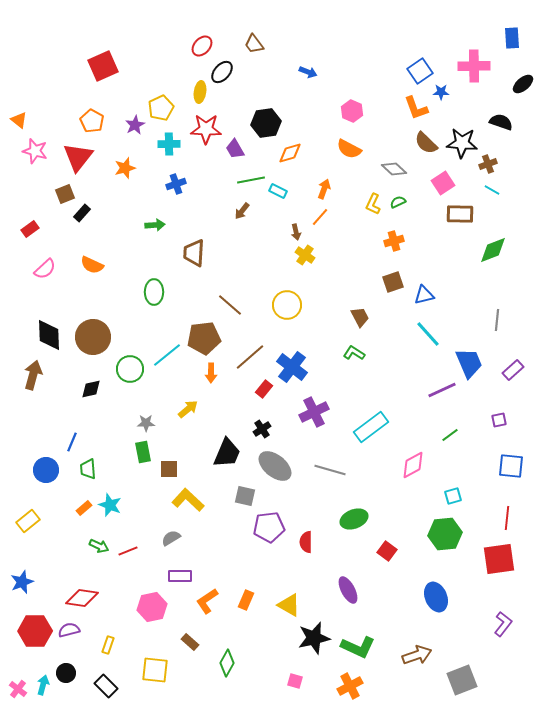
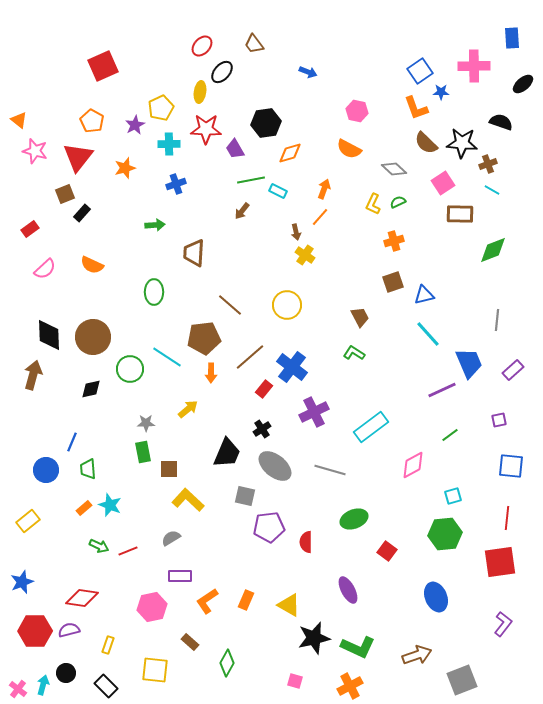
pink hexagon at (352, 111): moved 5 px right; rotated 10 degrees counterclockwise
cyan line at (167, 355): moved 2 px down; rotated 72 degrees clockwise
red square at (499, 559): moved 1 px right, 3 px down
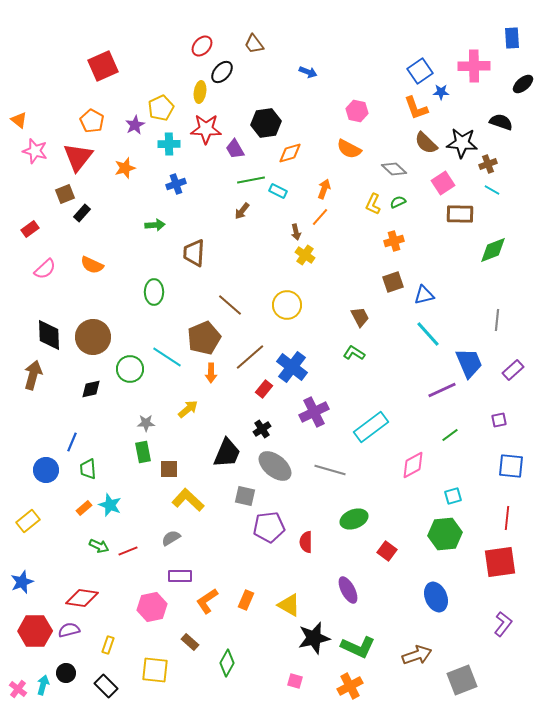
brown pentagon at (204, 338): rotated 16 degrees counterclockwise
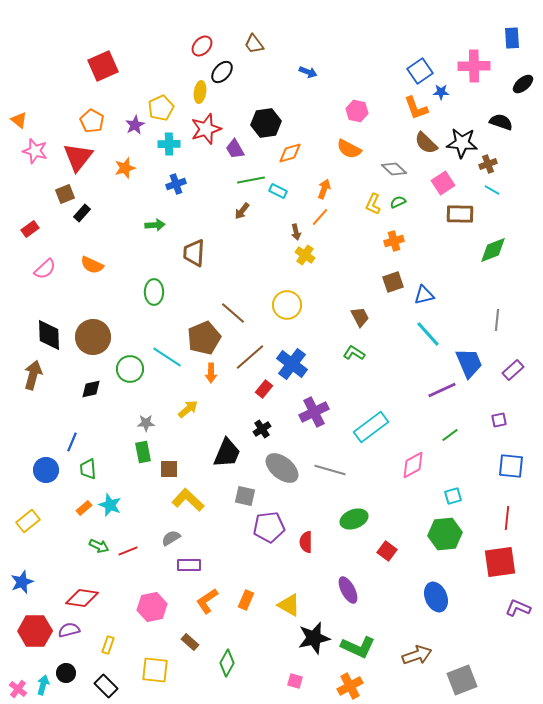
red star at (206, 129): rotated 20 degrees counterclockwise
brown line at (230, 305): moved 3 px right, 8 px down
blue cross at (292, 367): moved 3 px up
gray ellipse at (275, 466): moved 7 px right, 2 px down
purple rectangle at (180, 576): moved 9 px right, 11 px up
purple L-shape at (503, 624): moved 15 px right, 16 px up; rotated 105 degrees counterclockwise
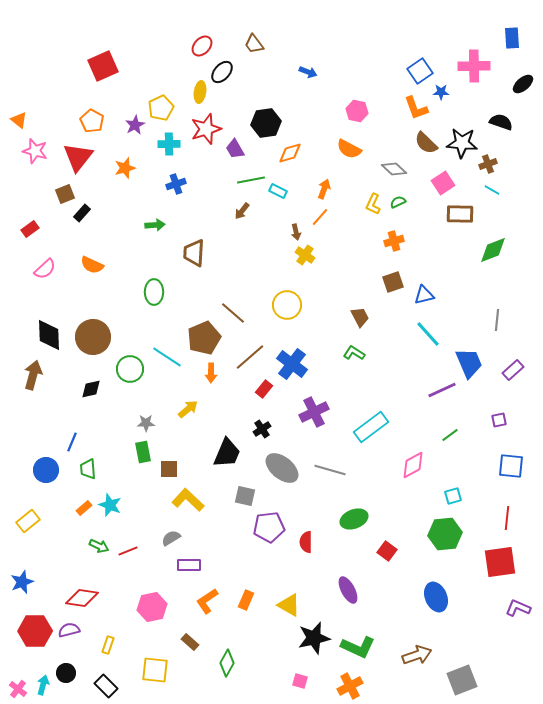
pink square at (295, 681): moved 5 px right
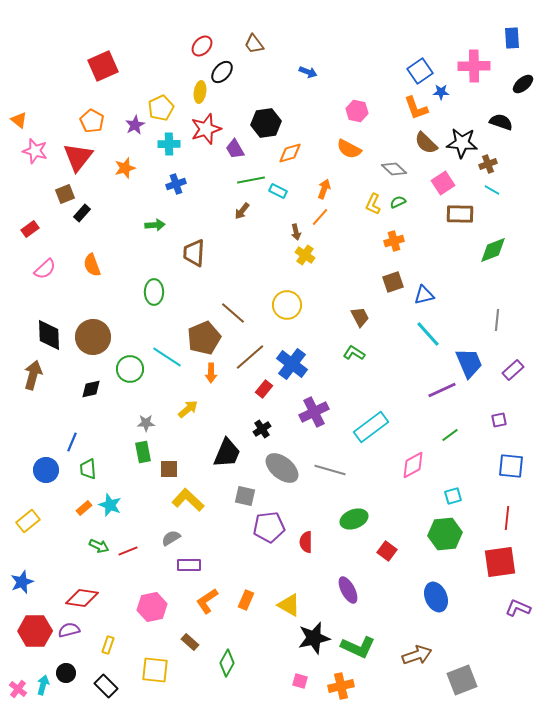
orange semicircle at (92, 265): rotated 45 degrees clockwise
orange cross at (350, 686): moved 9 px left; rotated 15 degrees clockwise
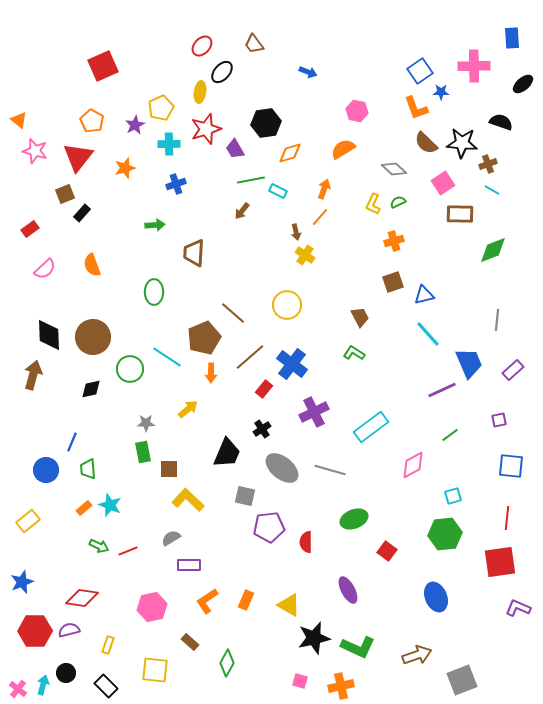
orange semicircle at (349, 149): moved 6 px left; rotated 120 degrees clockwise
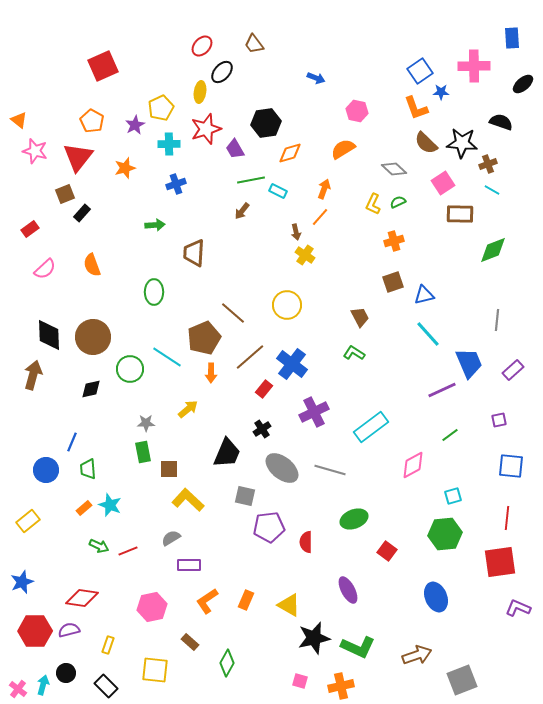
blue arrow at (308, 72): moved 8 px right, 6 px down
